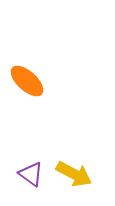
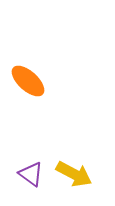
orange ellipse: moved 1 px right
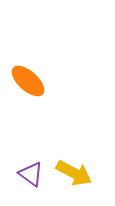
yellow arrow: moved 1 px up
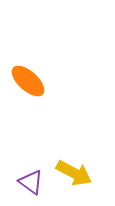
purple triangle: moved 8 px down
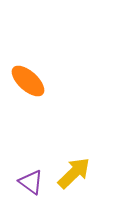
yellow arrow: rotated 72 degrees counterclockwise
